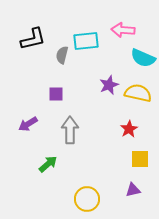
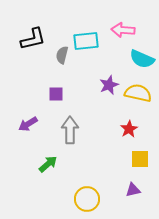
cyan semicircle: moved 1 px left, 1 px down
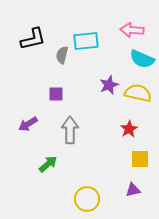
pink arrow: moved 9 px right
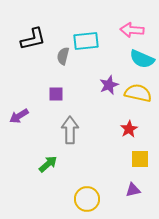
gray semicircle: moved 1 px right, 1 px down
purple arrow: moved 9 px left, 8 px up
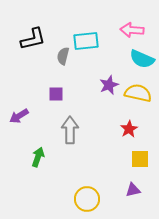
green arrow: moved 10 px left, 7 px up; rotated 30 degrees counterclockwise
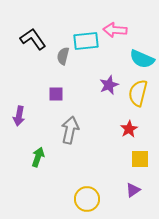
pink arrow: moved 17 px left
black L-shape: rotated 112 degrees counterclockwise
yellow semicircle: rotated 88 degrees counterclockwise
purple arrow: rotated 48 degrees counterclockwise
gray arrow: rotated 12 degrees clockwise
purple triangle: rotated 21 degrees counterclockwise
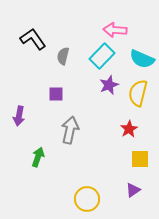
cyan rectangle: moved 16 px right, 15 px down; rotated 40 degrees counterclockwise
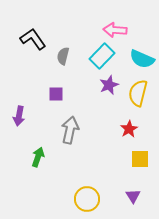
purple triangle: moved 6 px down; rotated 28 degrees counterclockwise
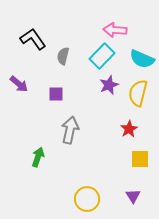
purple arrow: moved 32 px up; rotated 60 degrees counterclockwise
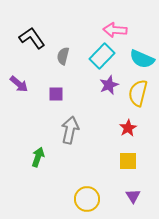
black L-shape: moved 1 px left, 1 px up
red star: moved 1 px left, 1 px up
yellow square: moved 12 px left, 2 px down
